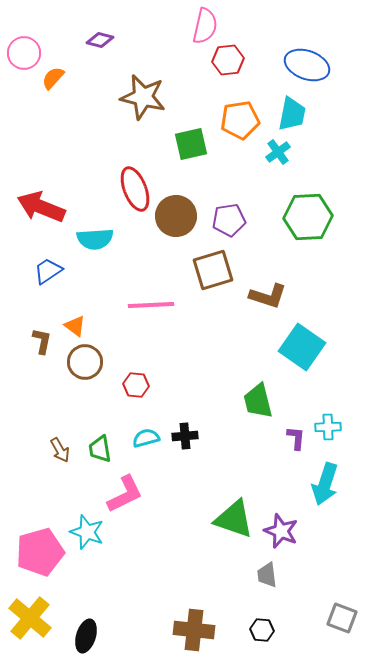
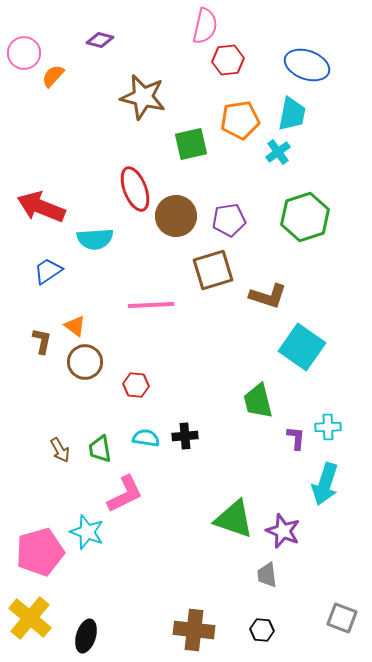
orange semicircle at (53, 78): moved 2 px up
green hexagon at (308, 217): moved 3 px left; rotated 15 degrees counterclockwise
cyan semicircle at (146, 438): rotated 24 degrees clockwise
purple star at (281, 531): moved 2 px right
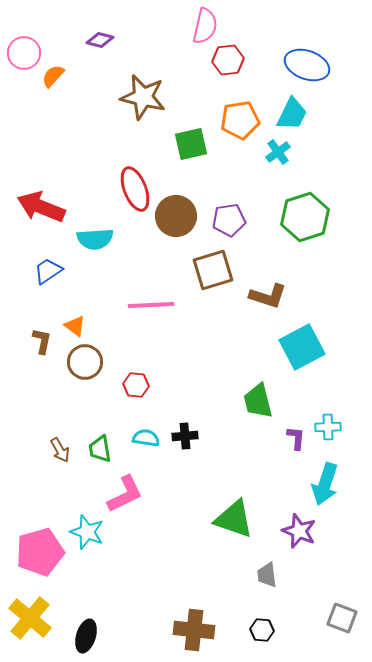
cyan trapezoid at (292, 114): rotated 15 degrees clockwise
cyan square at (302, 347): rotated 27 degrees clockwise
purple star at (283, 531): moved 16 px right
